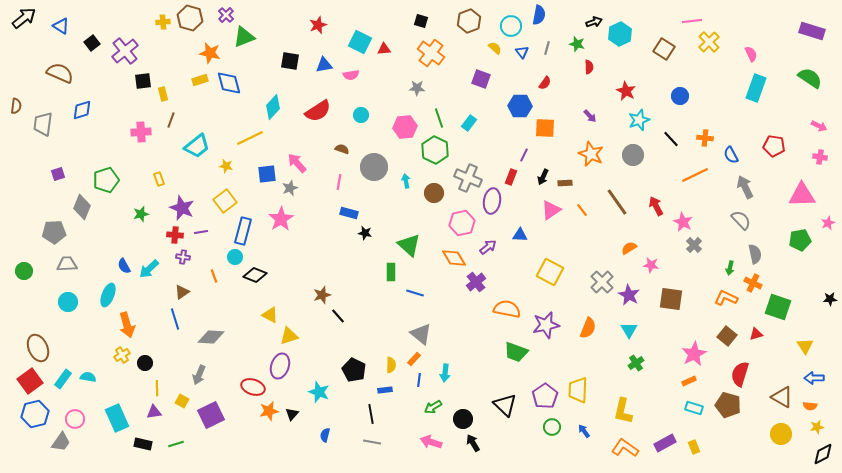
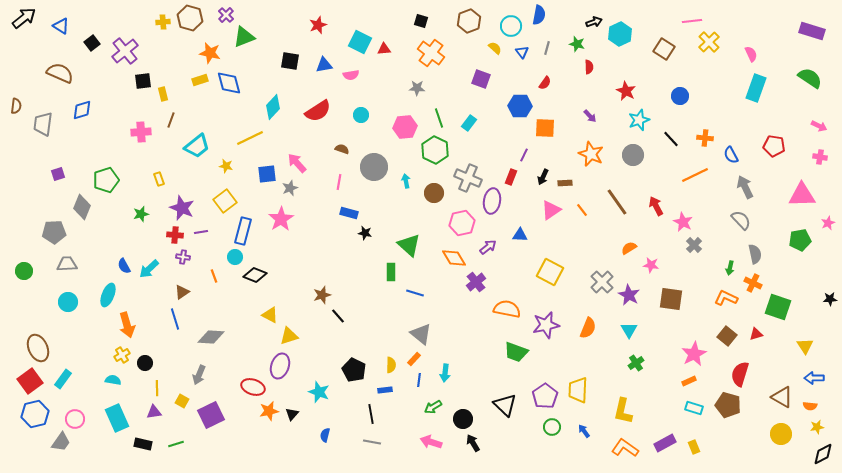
cyan semicircle at (88, 377): moved 25 px right, 3 px down
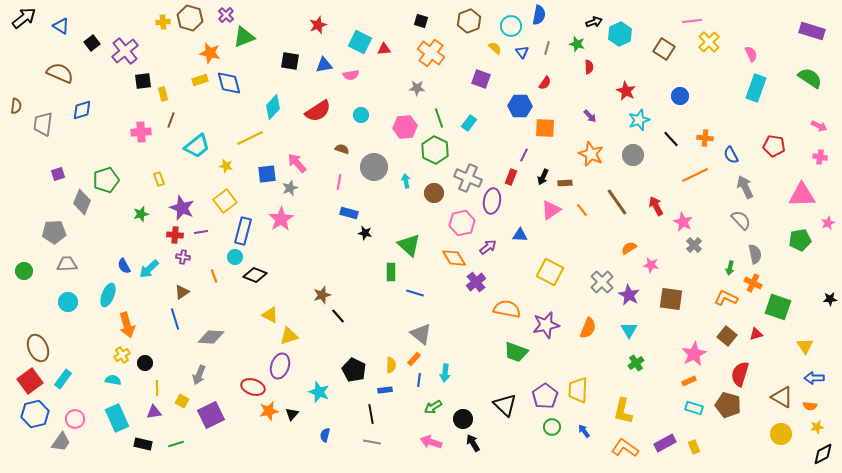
gray diamond at (82, 207): moved 5 px up
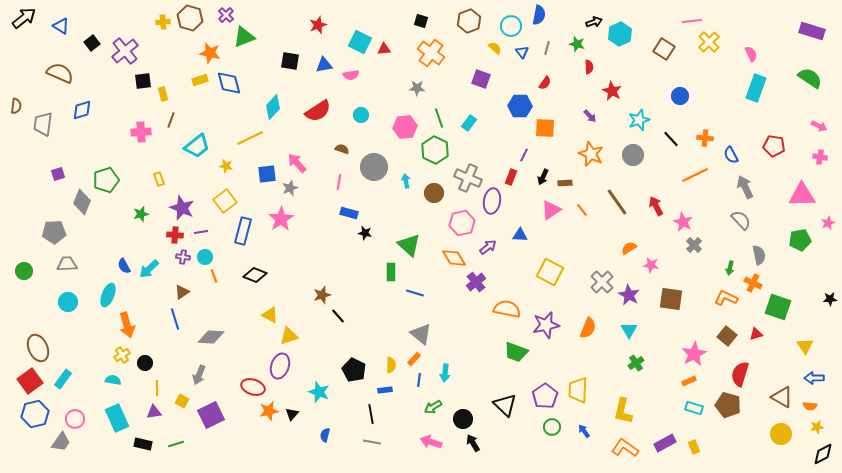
red star at (626, 91): moved 14 px left
gray semicircle at (755, 254): moved 4 px right, 1 px down
cyan circle at (235, 257): moved 30 px left
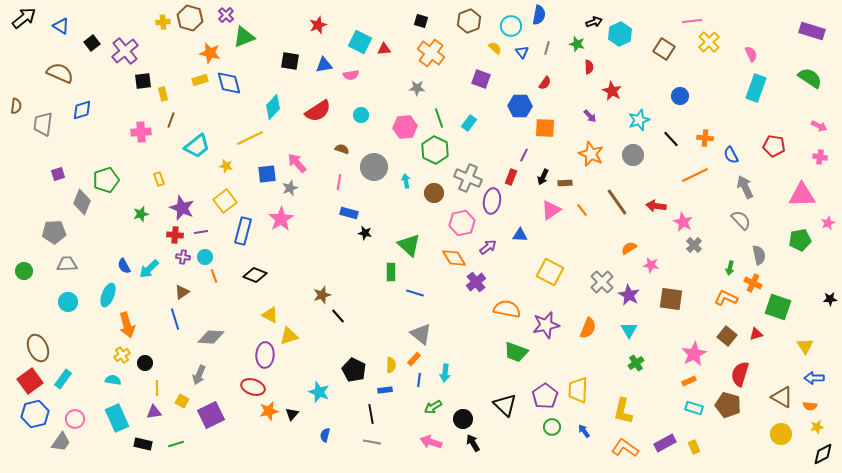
red arrow at (656, 206): rotated 54 degrees counterclockwise
purple ellipse at (280, 366): moved 15 px left, 11 px up; rotated 15 degrees counterclockwise
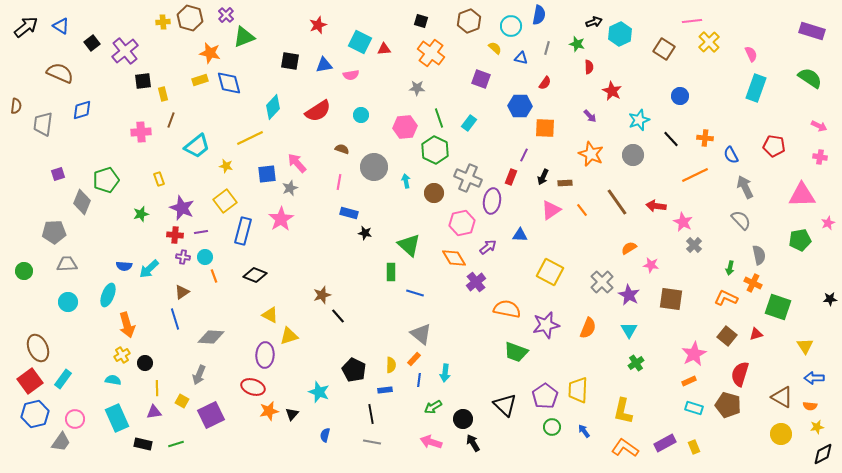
black arrow at (24, 18): moved 2 px right, 9 px down
blue triangle at (522, 52): moved 1 px left, 6 px down; rotated 40 degrees counterclockwise
blue semicircle at (124, 266): rotated 56 degrees counterclockwise
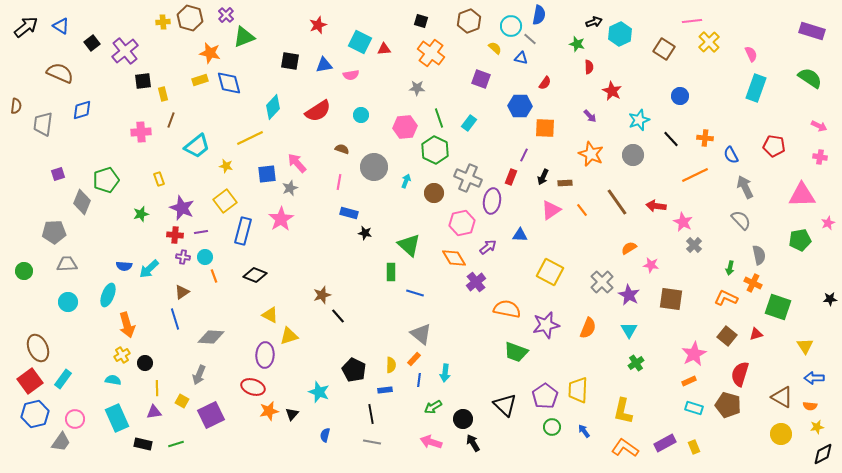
gray line at (547, 48): moved 17 px left, 9 px up; rotated 64 degrees counterclockwise
cyan arrow at (406, 181): rotated 32 degrees clockwise
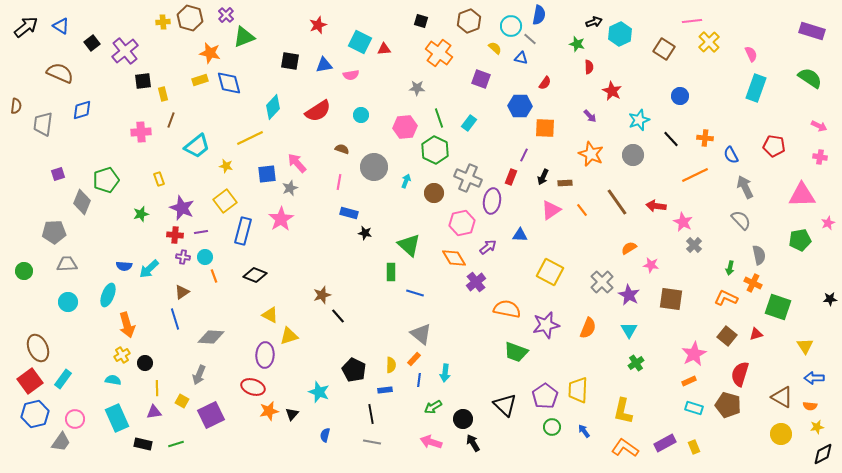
orange cross at (431, 53): moved 8 px right
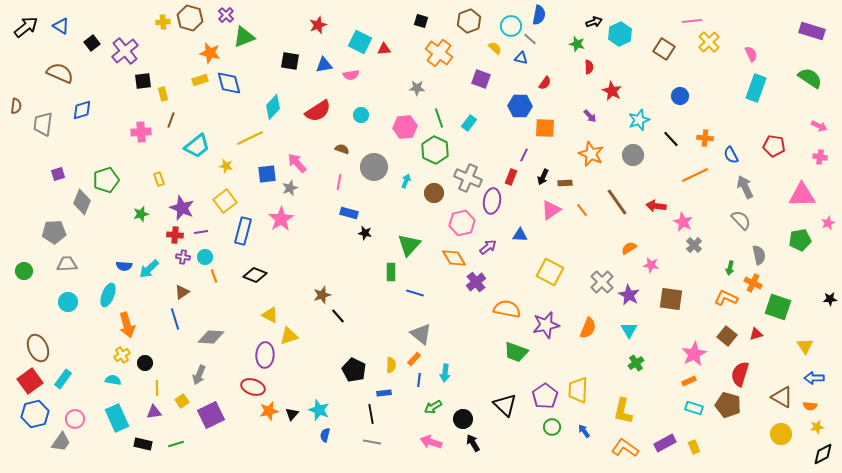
green triangle at (409, 245): rotated 30 degrees clockwise
blue rectangle at (385, 390): moved 1 px left, 3 px down
cyan star at (319, 392): moved 18 px down
yellow square at (182, 401): rotated 24 degrees clockwise
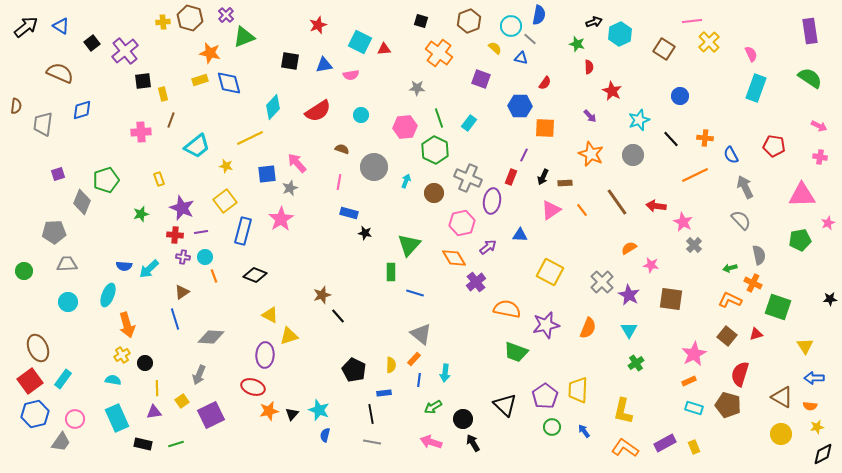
purple rectangle at (812, 31): moved 2 px left; rotated 65 degrees clockwise
green arrow at (730, 268): rotated 64 degrees clockwise
orange L-shape at (726, 298): moved 4 px right, 2 px down
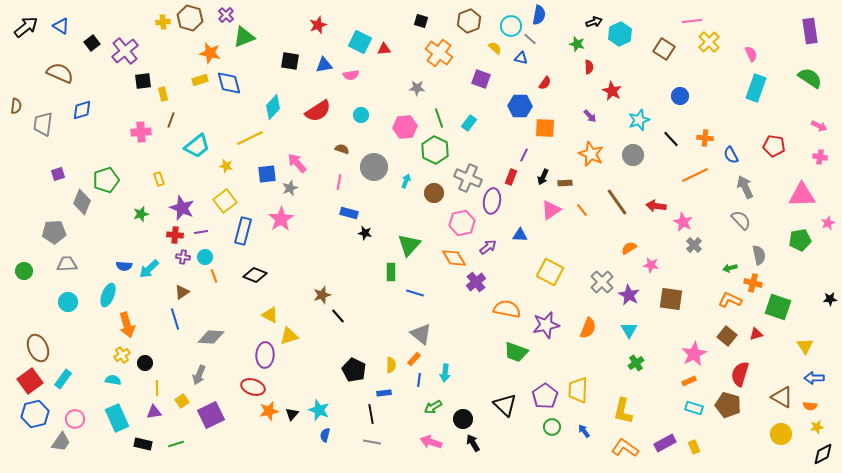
orange cross at (753, 283): rotated 12 degrees counterclockwise
